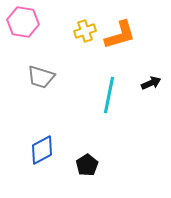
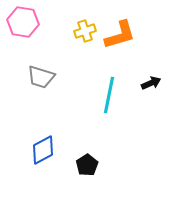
blue diamond: moved 1 px right
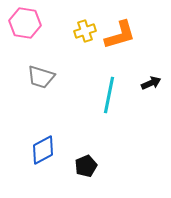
pink hexagon: moved 2 px right, 1 px down
black pentagon: moved 1 px left, 1 px down; rotated 10 degrees clockwise
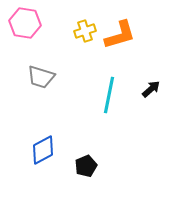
black arrow: moved 6 px down; rotated 18 degrees counterclockwise
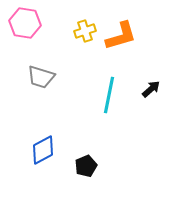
orange L-shape: moved 1 px right, 1 px down
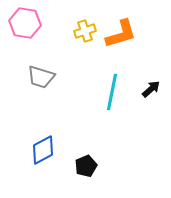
orange L-shape: moved 2 px up
cyan line: moved 3 px right, 3 px up
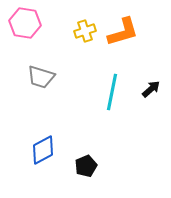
orange L-shape: moved 2 px right, 2 px up
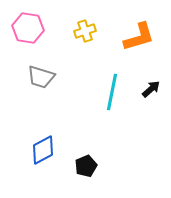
pink hexagon: moved 3 px right, 5 px down
orange L-shape: moved 16 px right, 5 px down
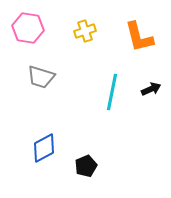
orange L-shape: rotated 92 degrees clockwise
black arrow: rotated 18 degrees clockwise
blue diamond: moved 1 px right, 2 px up
